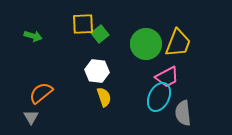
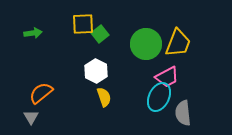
green arrow: moved 3 px up; rotated 24 degrees counterclockwise
white hexagon: moved 1 px left; rotated 20 degrees clockwise
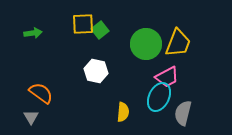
green square: moved 4 px up
white hexagon: rotated 15 degrees counterclockwise
orange semicircle: rotated 75 degrees clockwise
yellow semicircle: moved 19 px right, 15 px down; rotated 24 degrees clockwise
gray semicircle: rotated 20 degrees clockwise
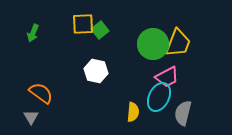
green arrow: rotated 120 degrees clockwise
green circle: moved 7 px right
yellow semicircle: moved 10 px right
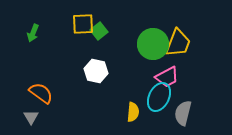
green square: moved 1 px left, 1 px down
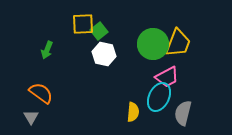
green arrow: moved 14 px right, 17 px down
white hexagon: moved 8 px right, 17 px up
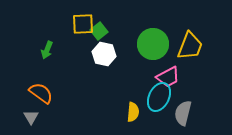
yellow trapezoid: moved 12 px right, 3 px down
pink trapezoid: moved 1 px right
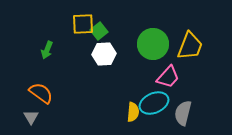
white hexagon: rotated 15 degrees counterclockwise
pink trapezoid: rotated 20 degrees counterclockwise
cyan ellipse: moved 5 px left, 6 px down; rotated 40 degrees clockwise
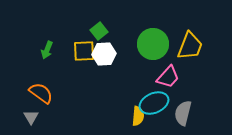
yellow square: moved 1 px right, 27 px down
yellow semicircle: moved 5 px right, 4 px down
